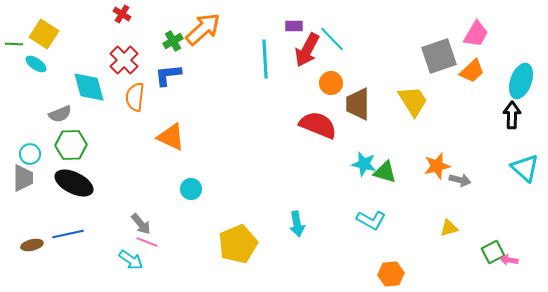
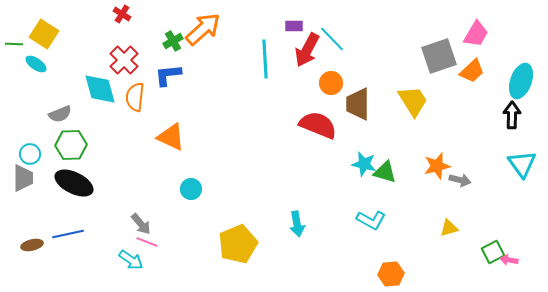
cyan diamond at (89, 87): moved 11 px right, 2 px down
cyan triangle at (525, 168): moved 3 px left, 4 px up; rotated 12 degrees clockwise
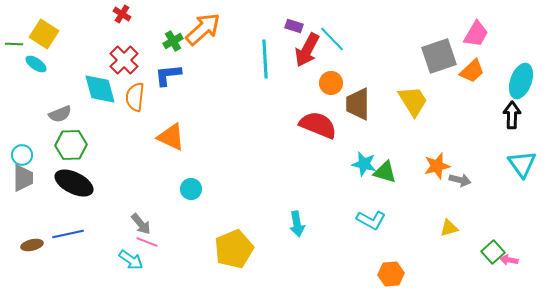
purple rectangle at (294, 26): rotated 18 degrees clockwise
cyan circle at (30, 154): moved 8 px left, 1 px down
yellow pentagon at (238, 244): moved 4 px left, 5 px down
green square at (493, 252): rotated 15 degrees counterclockwise
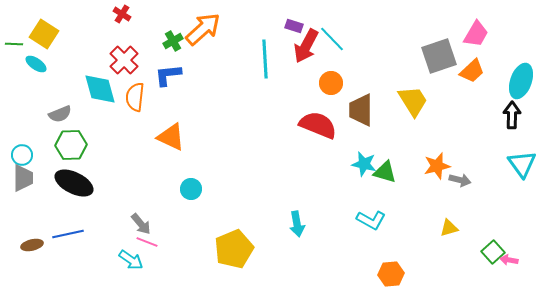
red arrow at (307, 50): moved 1 px left, 4 px up
brown trapezoid at (358, 104): moved 3 px right, 6 px down
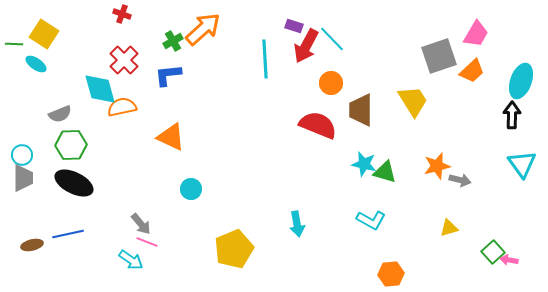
red cross at (122, 14): rotated 12 degrees counterclockwise
orange semicircle at (135, 97): moved 13 px left, 10 px down; rotated 72 degrees clockwise
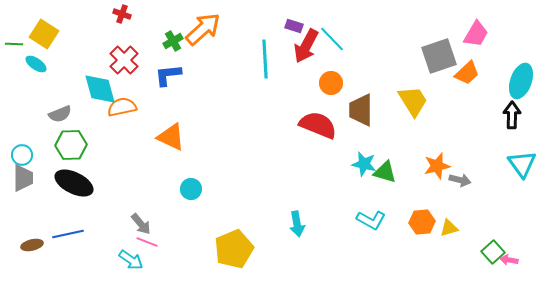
orange trapezoid at (472, 71): moved 5 px left, 2 px down
orange hexagon at (391, 274): moved 31 px right, 52 px up
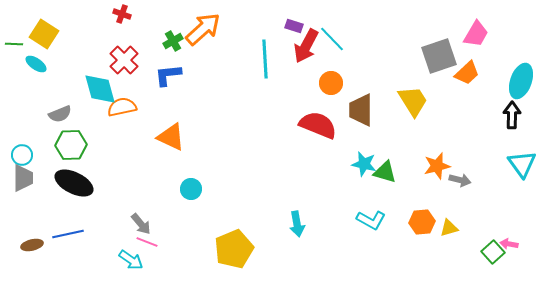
pink arrow at (509, 260): moved 16 px up
